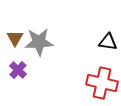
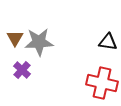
purple cross: moved 4 px right
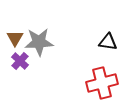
purple cross: moved 2 px left, 9 px up
red cross: rotated 28 degrees counterclockwise
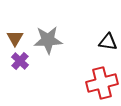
gray star: moved 9 px right, 2 px up
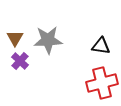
black triangle: moved 7 px left, 4 px down
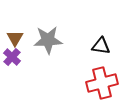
purple cross: moved 8 px left, 4 px up
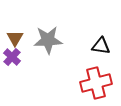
red cross: moved 6 px left
